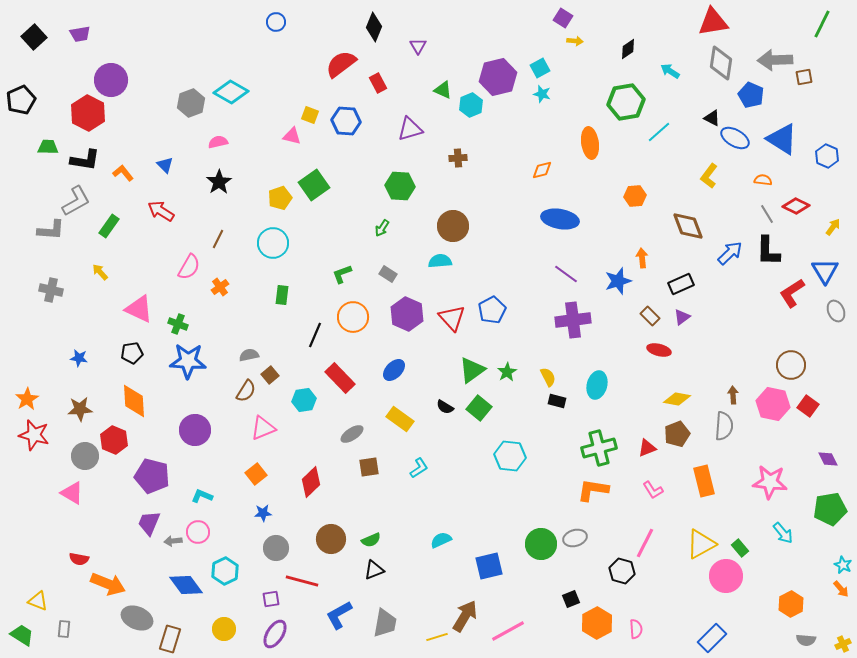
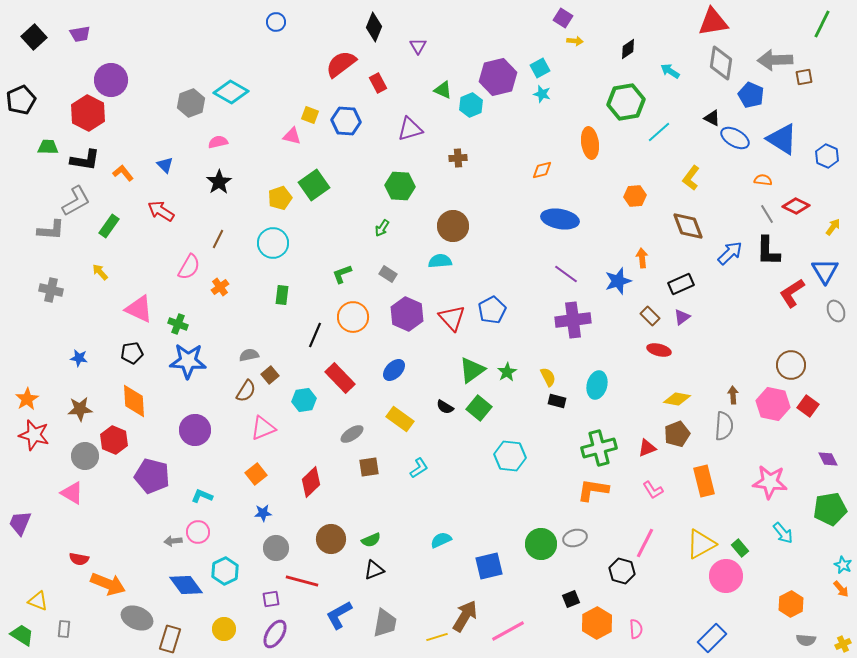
yellow L-shape at (709, 176): moved 18 px left, 2 px down
purple trapezoid at (149, 523): moved 129 px left
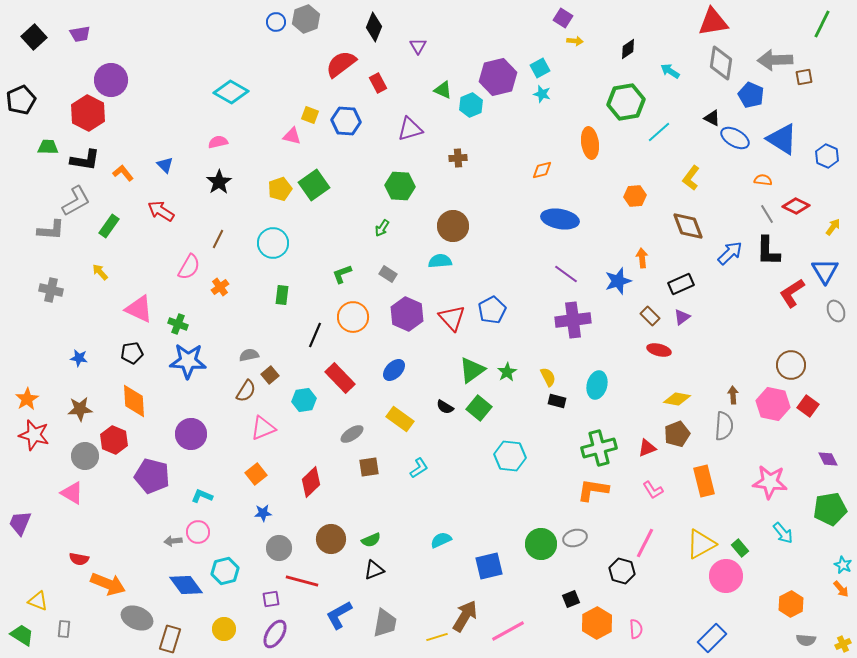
gray hexagon at (191, 103): moved 115 px right, 84 px up
yellow pentagon at (280, 198): moved 9 px up
purple circle at (195, 430): moved 4 px left, 4 px down
gray circle at (276, 548): moved 3 px right
cyan hexagon at (225, 571): rotated 12 degrees clockwise
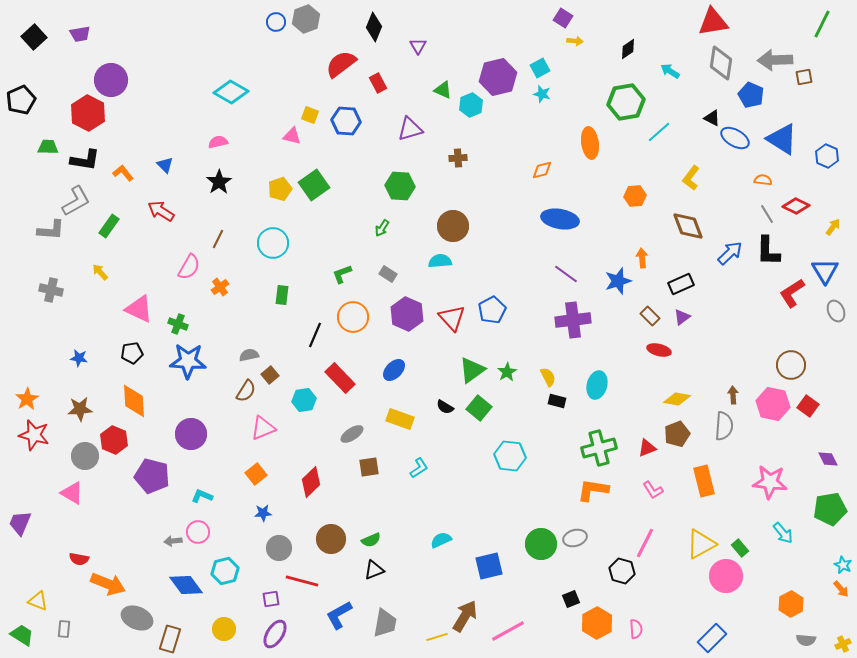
yellow rectangle at (400, 419): rotated 16 degrees counterclockwise
